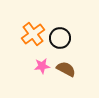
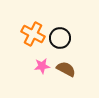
orange cross: rotated 25 degrees counterclockwise
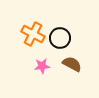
brown semicircle: moved 6 px right, 5 px up
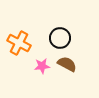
orange cross: moved 14 px left, 9 px down
brown semicircle: moved 5 px left
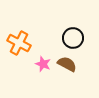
black circle: moved 13 px right
pink star: moved 1 px right, 2 px up; rotated 28 degrees clockwise
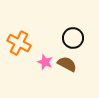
pink star: moved 2 px right, 2 px up
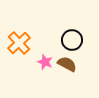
black circle: moved 1 px left, 2 px down
orange cross: rotated 20 degrees clockwise
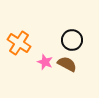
orange cross: rotated 15 degrees counterclockwise
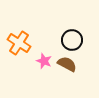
pink star: moved 1 px left, 1 px up
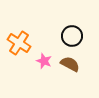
black circle: moved 4 px up
brown semicircle: moved 3 px right
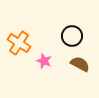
brown semicircle: moved 10 px right
